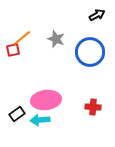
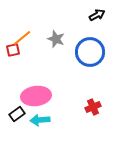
pink ellipse: moved 10 px left, 4 px up
red cross: rotated 28 degrees counterclockwise
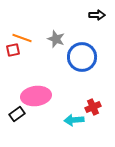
black arrow: rotated 28 degrees clockwise
orange line: rotated 60 degrees clockwise
blue circle: moved 8 px left, 5 px down
cyan arrow: moved 34 px right
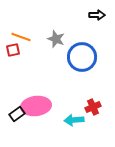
orange line: moved 1 px left, 1 px up
pink ellipse: moved 10 px down
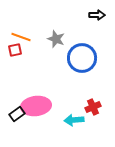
red square: moved 2 px right
blue circle: moved 1 px down
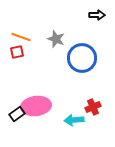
red square: moved 2 px right, 2 px down
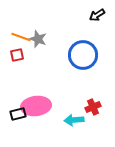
black arrow: rotated 147 degrees clockwise
gray star: moved 18 px left
red square: moved 3 px down
blue circle: moved 1 px right, 3 px up
black rectangle: moved 1 px right; rotated 21 degrees clockwise
